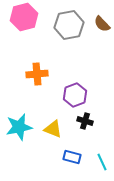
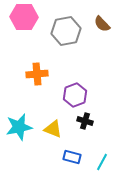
pink hexagon: rotated 16 degrees clockwise
gray hexagon: moved 3 px left, 6 px down
cyan line: rotated 54 degrees clockwise
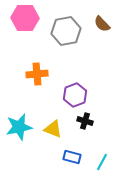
pink hexagon: moved 1 px right, 1 px down
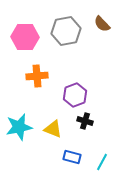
pink hexagon: moved 19 px down
orange cross: moved 2 px down
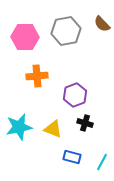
black cross: moved 2 px down
